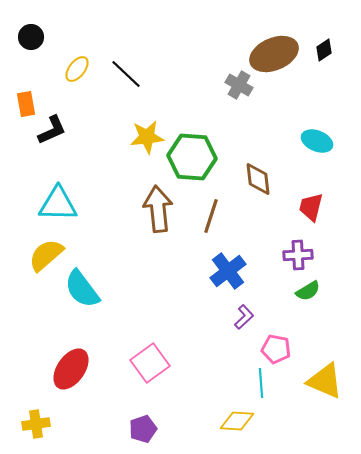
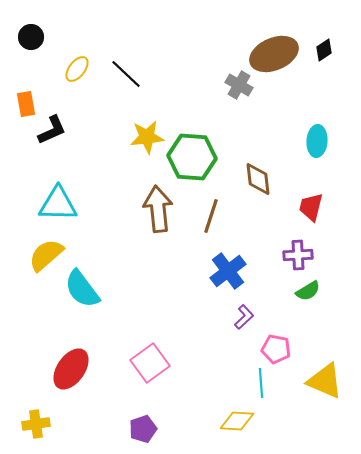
cyan ellipse: rotated 72 degrees clockwise
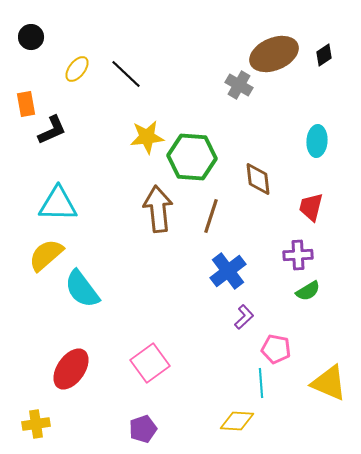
black diamond: moved 5 px down
yellow triangle: moved 4 px right, 2 px down
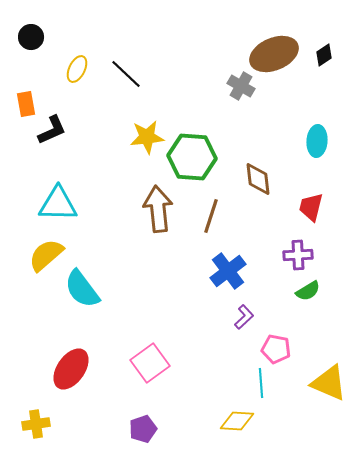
yellow ellipse: rotated 12 degrees counterclockwise
gray cross: moved 2 px right, 1 px down
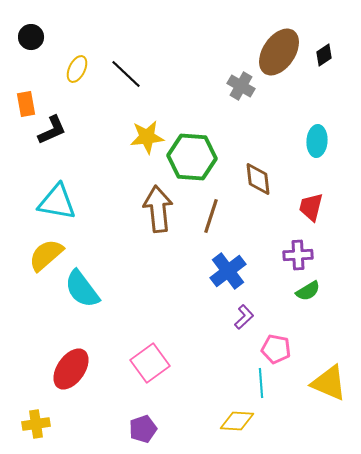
brown ellipse: moved 5 px right, 2 px up; rotated 33 degrees counterclockwise
cyan triangle: moved 1 px left, 2 px up; rotated 9 degrees clockwise
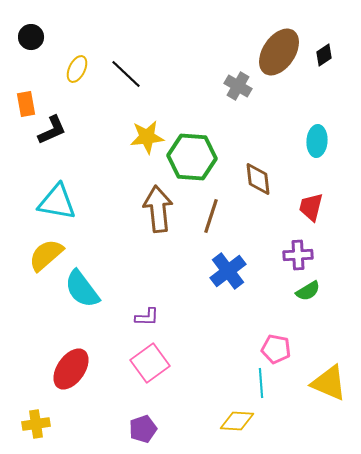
gray cross: moved 3 px left
purple L-shape: moved 97 px left; rotated 45 degrees clockwise
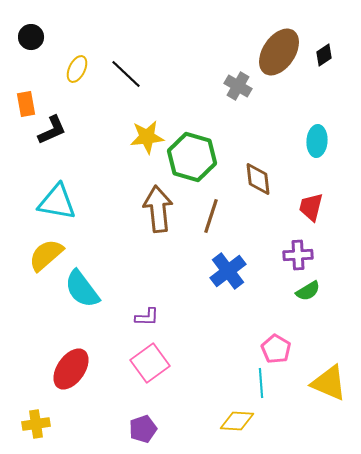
green hexagon: rotated 12 degrees clockwise
pink pentagon: rotated 20 degrees clockwise
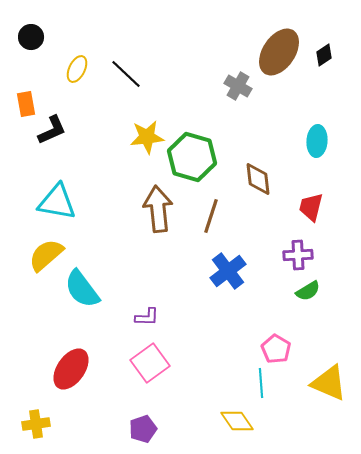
yellow diamond: rotated 52 degrees clockwise
